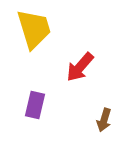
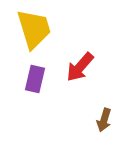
purple rectangle: moved 26 px up
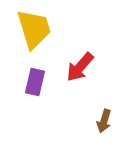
purple rectangle: moved 3 px down
brown arrow: moved 1 px down
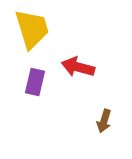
yellow trapezoid: moved 2 px left
red arrow: moved 2 px left; rotated 64 degrees clockwise
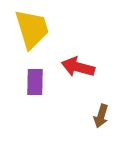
purple rectangle: rotated 12 degrees counterclockwise
brown arrow: moved 3 px left, 5 px up
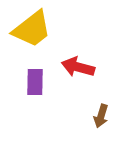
yellow trapezoid: rotated 69 degrees clockwise
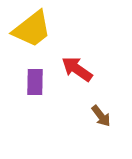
red arrow: moved 1 px left, 2 px down; rotated 20 degrees clockwise
brown arrow: rotated 55 degrees counterclockwise
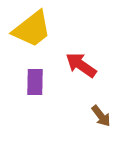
red arrow: moved 4 px right, 4 px up
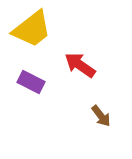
red arrow: moved 1 px left
purple rectangle: moved 4 px left; rotated 64 degrees counterclockwise
